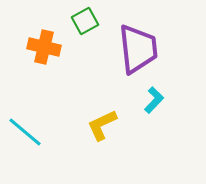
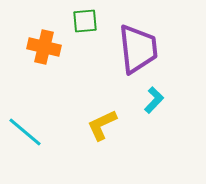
green square: rotated 24 degrees clockwise
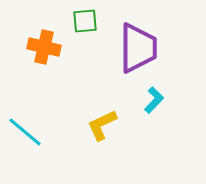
purple trapezoid: moved 1 px up; rotated 6 degrees clockwise
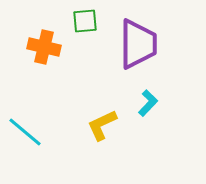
purple trapezoid: moved 4 px up
cyan L-shape: moved 6 px left, 3 px down
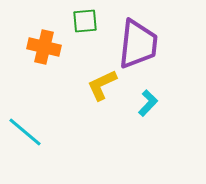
purple trapezoid: rotated 6 degrees clockwise
yellow L-shape: moved 40 px up
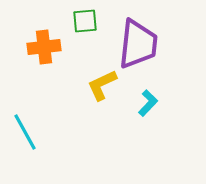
orange cross: rotated 20 degrees counterclockwise
cyan line: rotated 21 degrees clockwise
